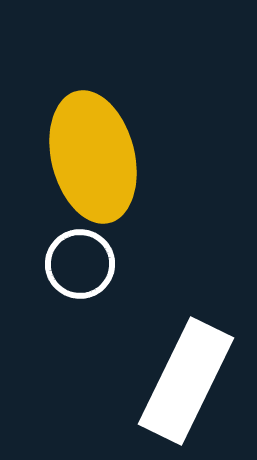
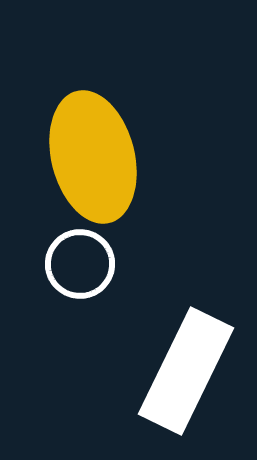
white rectangle: moved 10 px up
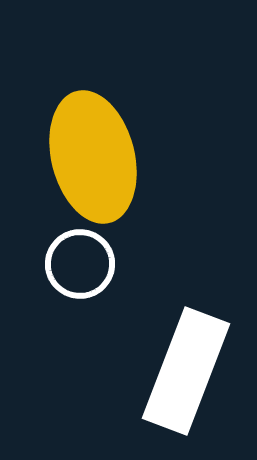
white rectangle: rotated 5 degrees counterclockwise
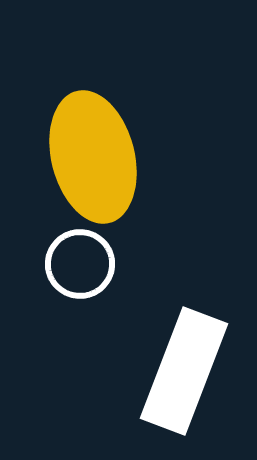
white rectangle: moved 2 px left
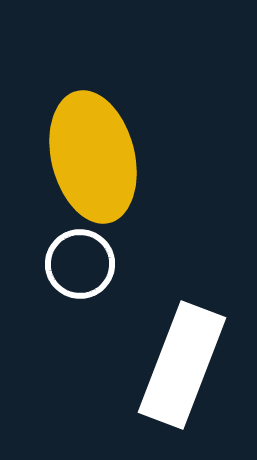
white rectangle: moved 2 px left, 6 px up
